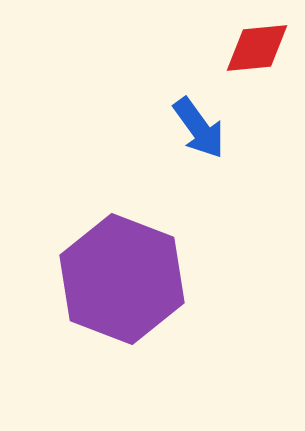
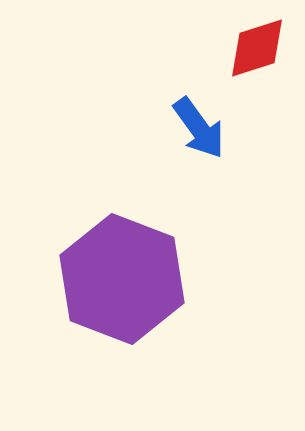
red diamond: rotated 12 degrees counterclockwise
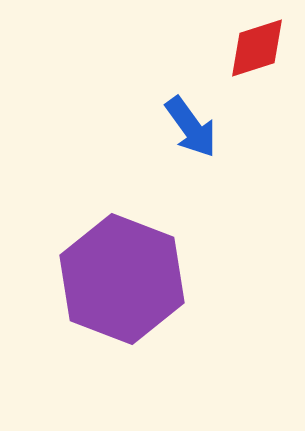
blue arrow: moved 8 px left, 1 px up
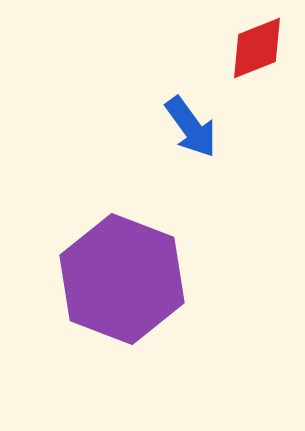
red diamond: rotated 4 degrees counterclockwise
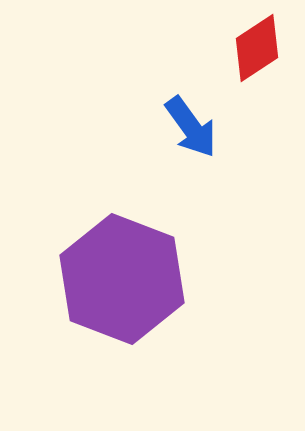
red diamond: rotated 12 degrees counterclockwise
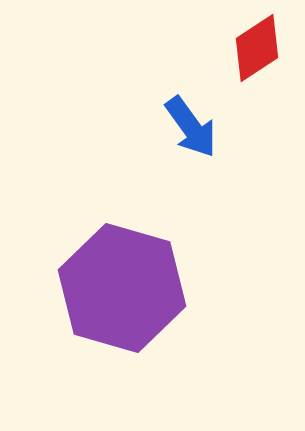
purple hexagon: moved 9 px down; rotated 5 degrees counterclockwise
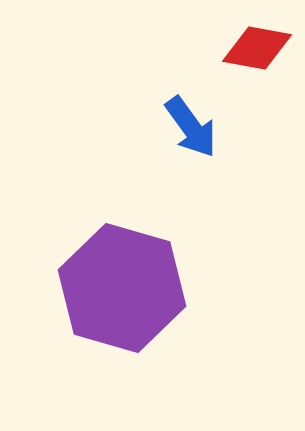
red diamond: rotated 44 degrees clockwise
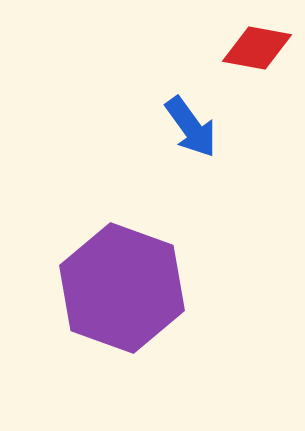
purple hexagon: rotated 4 degrees clockwise
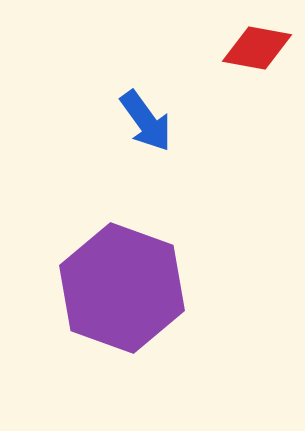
blue arrow: moved 45 px left, 6 px up
